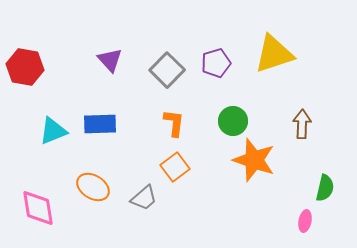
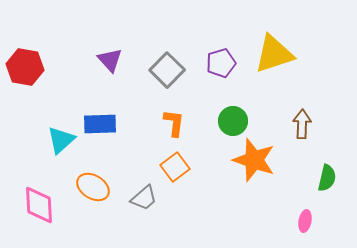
purple pentagon: moved 5 px right
cyan triangle: moved 8 px right, 9 px down; rotated 20 degrees counterclockwise
green semicircle: moved 2 px right, 10 px up
pink diamond: moved 1 px right, 3 px up; rotated 6 degrees clockwise
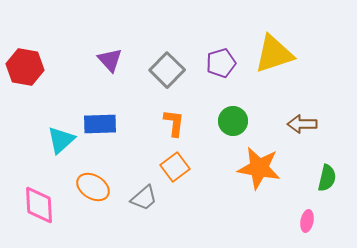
brown arrow: rotated 92 degrees counterclockwise
orange star: moved 5 px right, 8 px down; rotated 9 degrees counterclockwise
pink ellipse: moved 2 px right
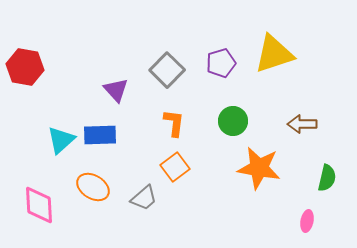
purple triangle: moved 6 px right, 30 px down
blue rectangle: moved 11 px down
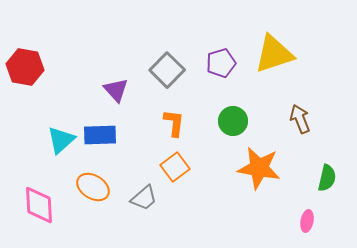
brown arrow: moved 2 px left, 5 px up; rotated 68 degrees clockwise
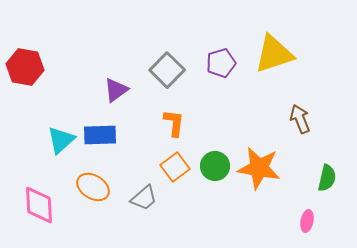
purple triangle: rotated 36 degrees clockwise
green circle: moved 18 px left, 45 px down
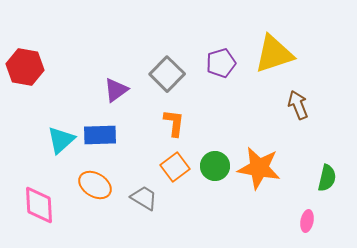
gray square: moved 4 px down
brown arrow: moved 2 px left, 14 px up
orange ellipse: moved 2 px right, 2 px up
gray trapezoid: rotated 108 degrees counterclockwise
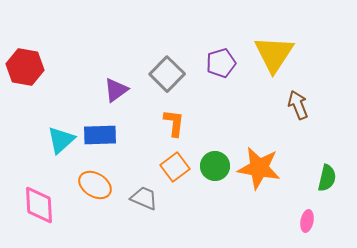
yellow triangle: rotated 39 degrees counterclockwise
gray trapezoid: rotated 8 degrees counterclockwise
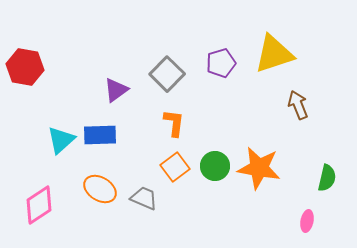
yellow triangle: rotated 39 degrees clockwise
orange ellipse: moved 5 px right, 4 px down
pink diamond: rotated 60 degrees clockwise
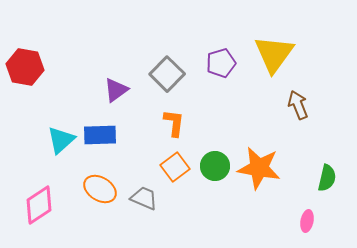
yellow triangle: rotated 36 degrees counterclockwise
